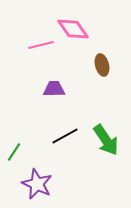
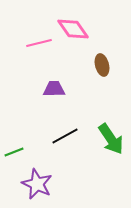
pink line: moved 2 px left, 2 px up
green arrow: moved 5 px right, 1 px up
green line: rotated 36 degrees clockwise
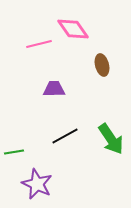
pink line: moved 1 px down
green line: rotated 12 degrees clockwise
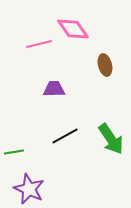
brown ellipse: moved 3 px right
purple star: moved 8 px left, 5 px down
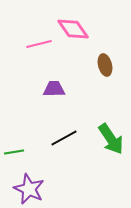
black line: moved 1 px left, 2 px down
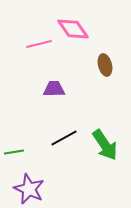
green arrow: moved 6 px left, 6 px down
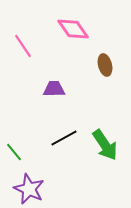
pink line: moved 16 px left, 2 px down; rotated 70 degrees clockwise
green line: rotated 60 degrees clockwise
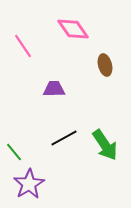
purple star: moved 5 px up; rotated 16 degrees clockwise
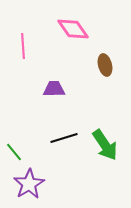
pink line: rotated 30 degrees clockwise
black line: rotated 12 degrees clockwise
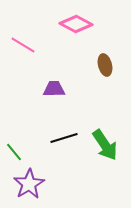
pink diamond: moved 3 px right, 5 px up; rotated 28 degrees counterclockwise
pink line: moved 1 px up; rotated 55 degrees counterclockwise
